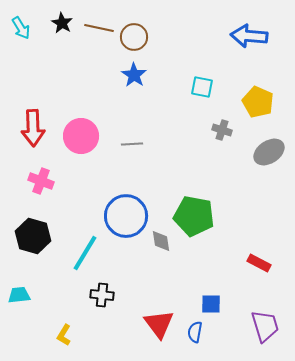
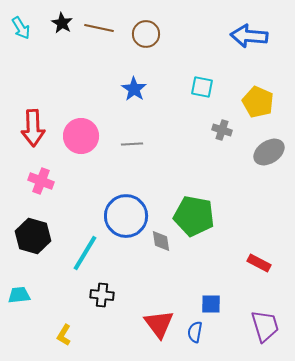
brown circle: moved 12 px right, 3 px up
blue star: moved 14 px down
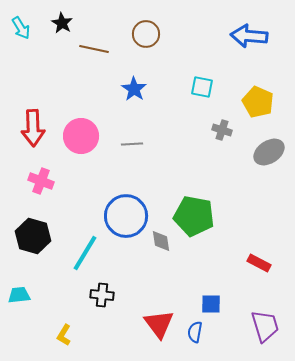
brown line: moved 5 px left, 21 px down
